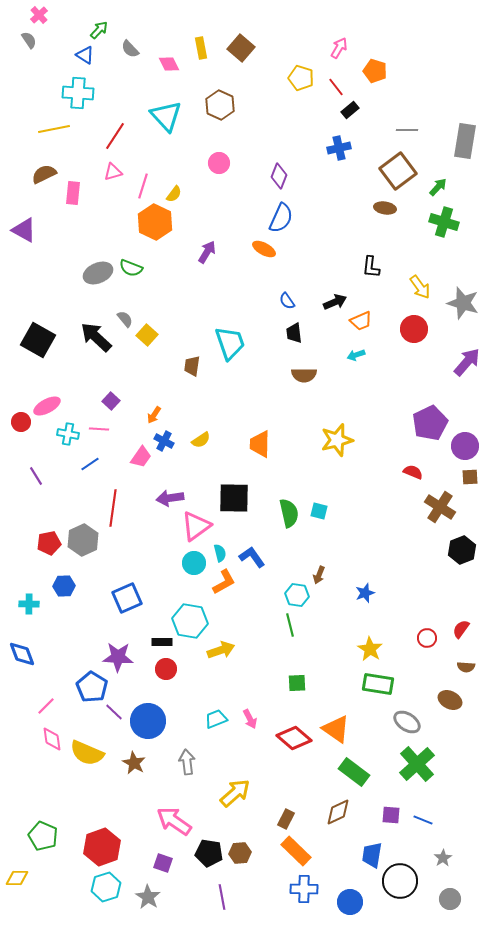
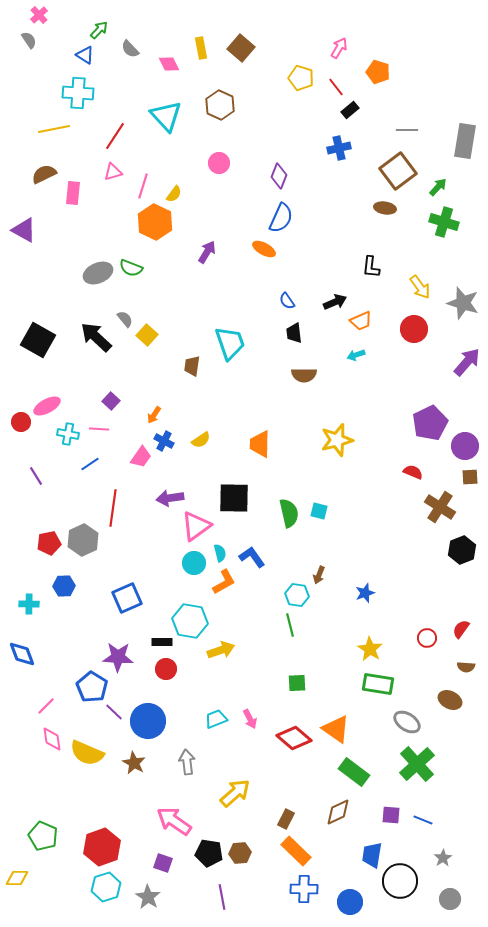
orange pentagon at (375, 71): moved 3 px right, 1 px down
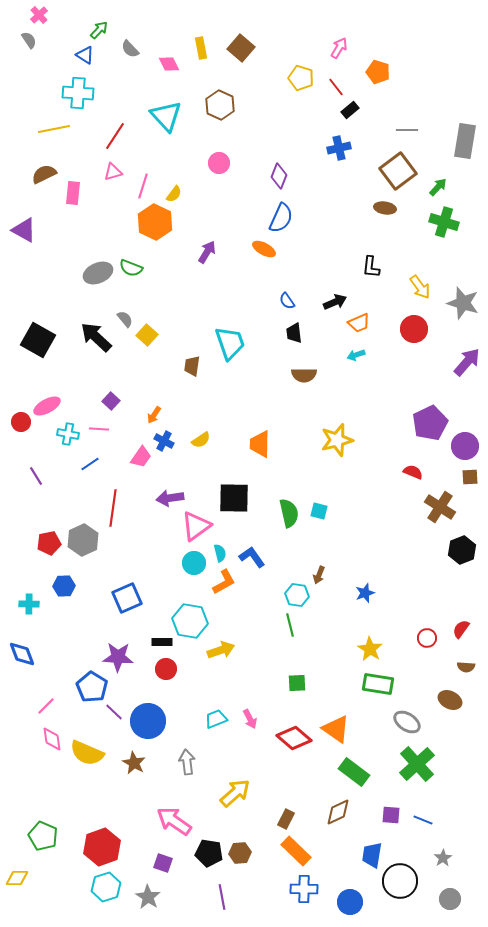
orange trapezoid at (361, 321): moved 2 px left, 2 px down
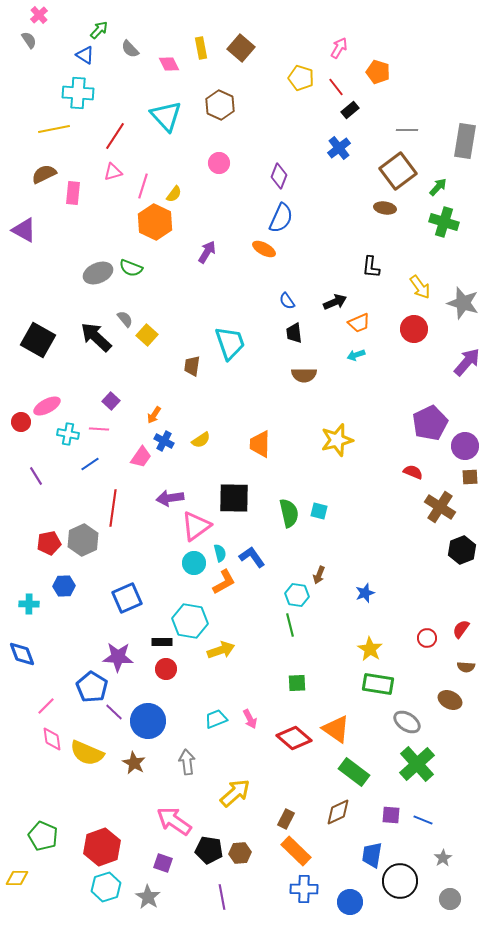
blue cross at (339, 148): rotated 25 degrees counterclockwise
black pentagon at (209, 853): moved 3 px up
